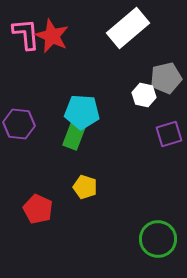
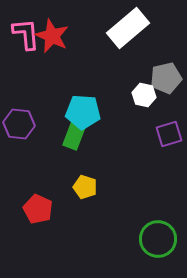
cyan pentagon: moved 1 px right
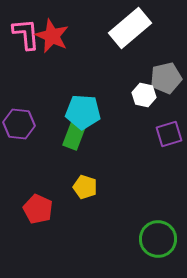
white rectangle: moved 2 px right
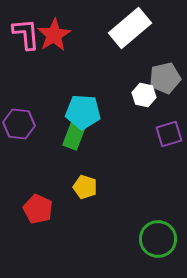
red star: moved 2 px right, 1 px up; rotated 16 degrees clockwise
gray pentagon: moved 1 px left
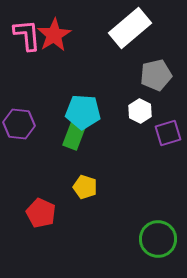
pink L-shape: moved 1 px right, 1 px down
gray pentagon: moved 9 px left, 3 px up
white hexagon: moved 4 px left, 16 px down; rotated 15 degrees clockwise
purple square: moved 1 px left, 1 px up
red pentagon: moved 3 px right, 4 px down
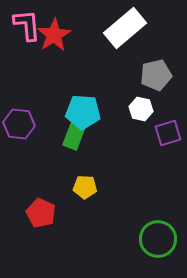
white rectangle: moved 5 px left
pink L-shape: moved 10 px up
white hexagon: moved 1 px right, 2 px up; rotated 15 degrees counterclockwise
yellow pentagon: rotated 15 degrees counterclockwise
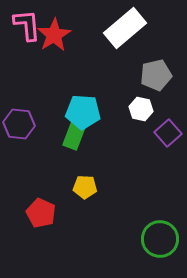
purple square: rotated 24 degrees counterclockwise
green circle: moved 2 px right
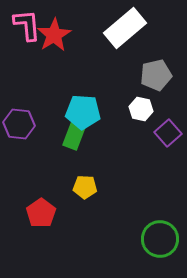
red pentagon: rotated 12 degrees clockwise
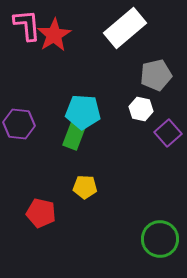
red pentagon: rotated 24 degrees counterclockwise
